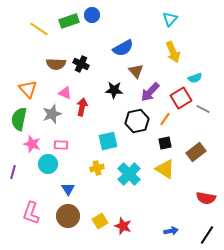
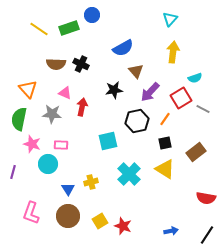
green rectangle: moved 7 px down
yellow arrow: rotated 150 degrees counterclockwise
black star: rotated 12 degrees counterclockwise
gray star: rotated 24 degrees clockwise
yellow cross: moved 6 px left, 14 px down
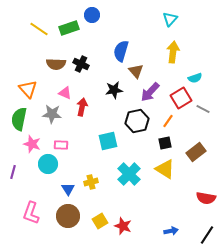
blue semicircle: moved 2 px left, 3 px down; rotated 135 degrees clockwise
orange line: moved 3 px right, 2 px down
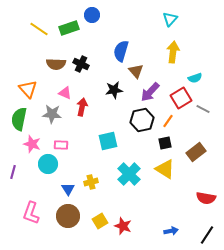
black hexagon: moved 5 px right, 1 px up
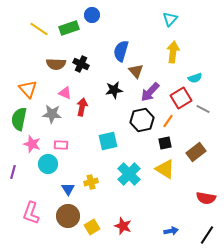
yellow square: moved 8 px left, 6 px down
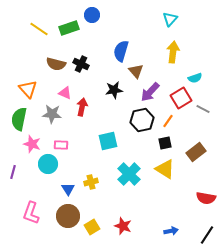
brown semicircle: rotated 12 degrees clockwise
